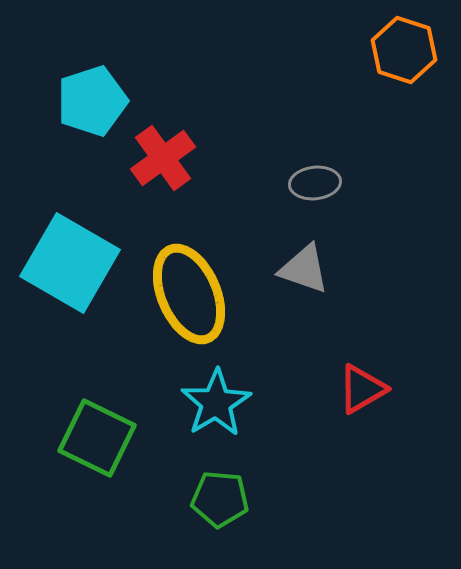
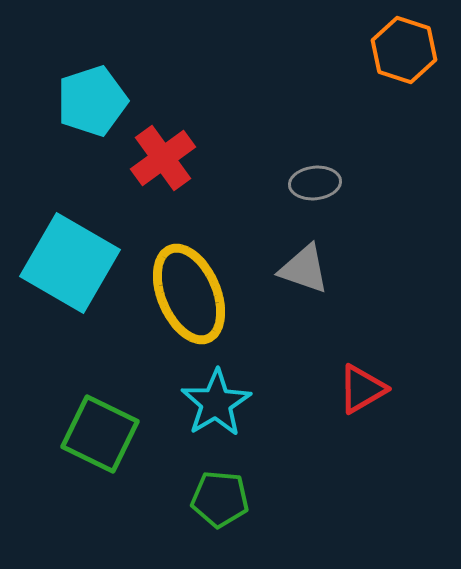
green square: moved 3 px right, 4 px up
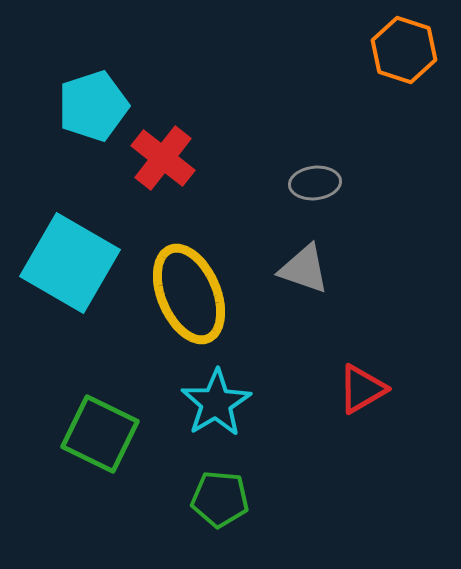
cyan pentagon: moved 1 px right, 5 px down
red cross: rotated 16 degrees counterclockwise
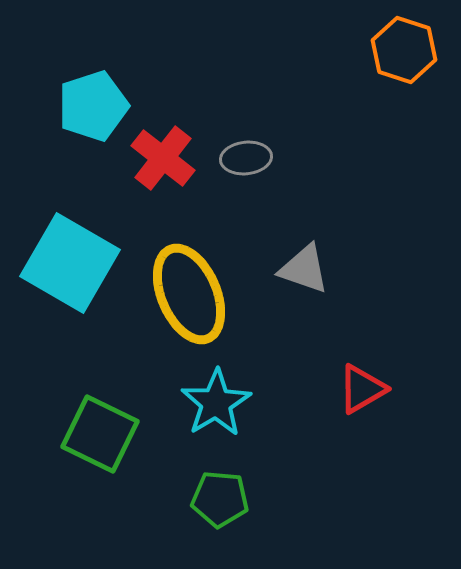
gray ellipse: moved 69 px left, 25 px up
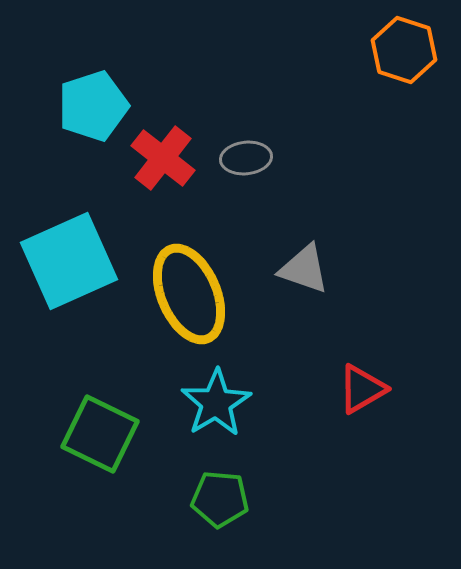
cyan square: moved 1 px left, 2 px up; rotated 36 degrees clockwise
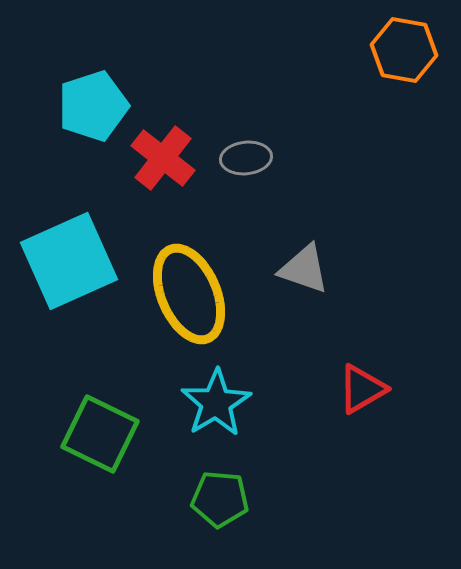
orange hexagon: rotated 8 degrees counterclockwise
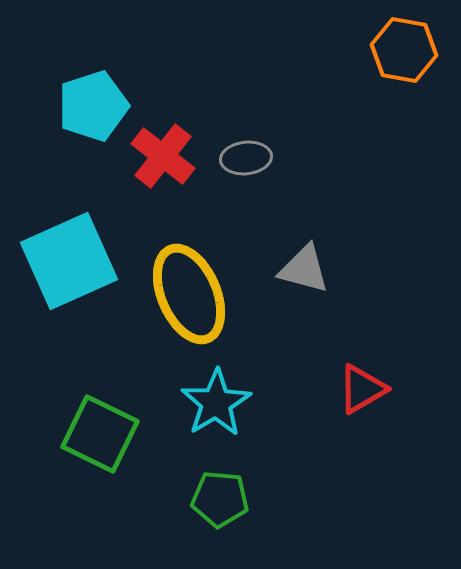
red cross: moved 2 px up
gray triangle: rotated 4 degrees counterclockwise
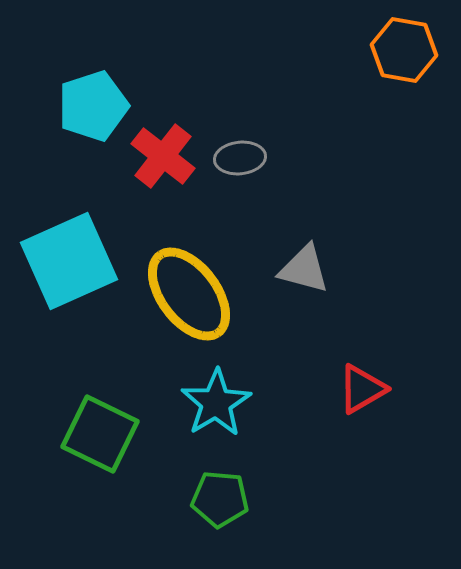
gray ellipse: moved 6 px left
yellow ellipse: rotated 14 degrees counterclockwise
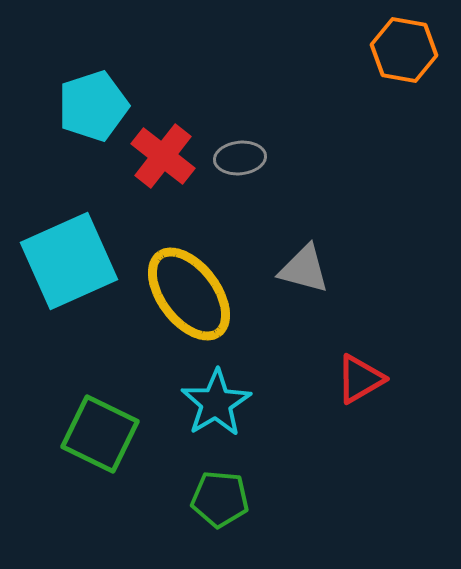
red triangle: moved 2 px left, 10 px up
